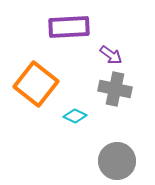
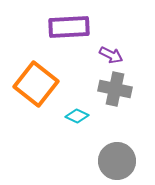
purple arrow: rotated 10 degrees counterclockwise
cyan diamond: moved 2 px right
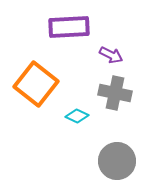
gray cross: moved 4 px down
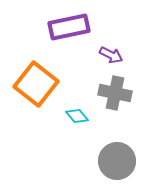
purple rectangle: rotated 9 degrees counterclockwise
cyan diamond: rotated 25 degrees clockwise
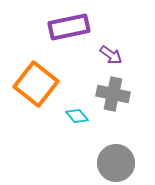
purple arrow: rotated 10 degrees clockwise
gray cross: moved 2 px left, 1 px down
gray circle: moved 1 px left, 2 px down
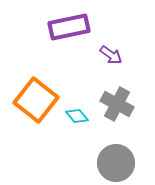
orange square: moved 16 px down
gray cross: moved 4 px right, 10 px down; rotated 16 degrees clockwise
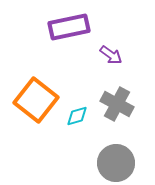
cyan diamond: rotated 65 degrees counterclockwise
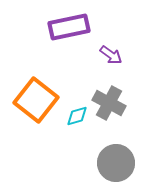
gray cross: moved 8 px left, 1 px up
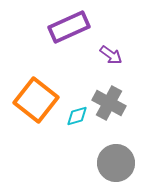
purple rectangle: rotated 12 degrees counterclockwise
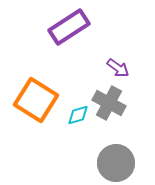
purple rectangle: rotated 9 degrees counterclockwise
purple arrow: moved 7 px right, 13 px down
orange square: rotated 6 degrees counterclockwise
cyan diamond: moved 1 px right, 1 px up
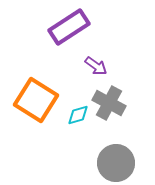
purple arrow: moved 22 px left, 2 px up
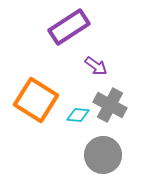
gray cross: moved 1 px right, 2 px down
cyan diamond: rotated 20 degrees clockwise
gray circle: moved 13 px left, 8 px up
